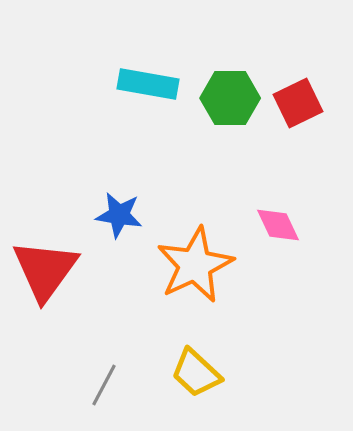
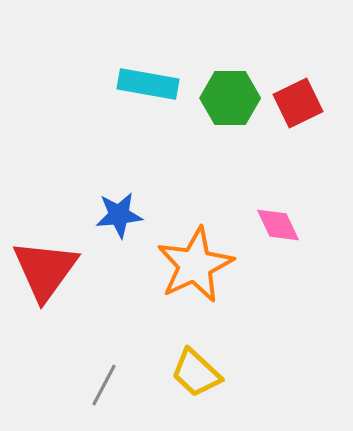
blue star: rotated 15 degrees counterclockwise
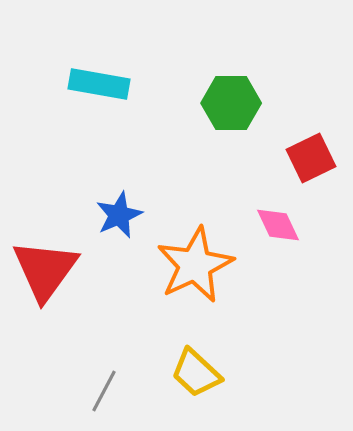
cyan rectangle: moved 49 px left
green hexagon: moved 1 px right, 5 px down
red square: moved 13 px right, 55 px down
blue star: rotated 18 degrees counterclockwise
gray line: moved 6 px down
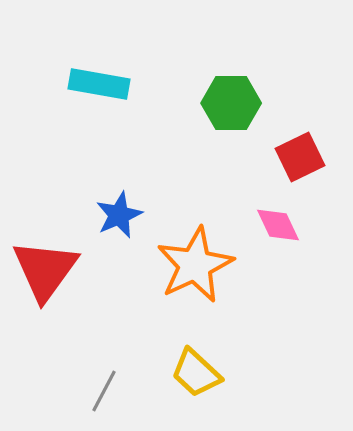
red square: moved 11 px left, 1 px up
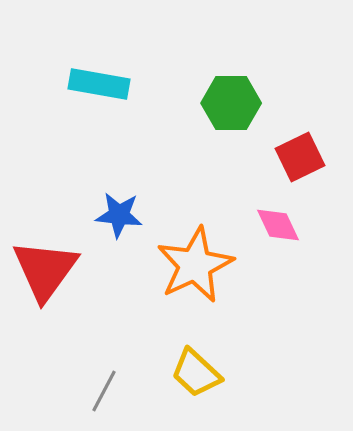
blue star: rotated 30 degrees clockwise
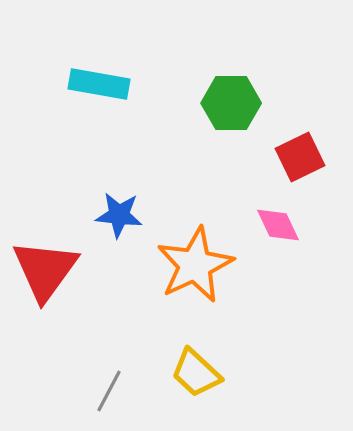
gray line: moved 5 px right
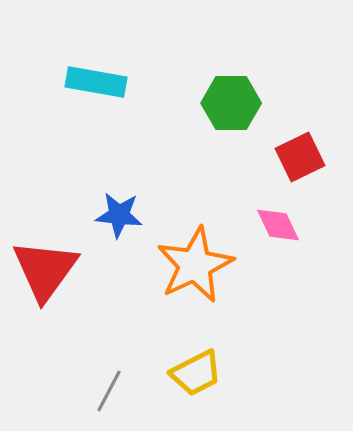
cyan rectangle: moved 3 px left, 2 px up
yellow trapezoid: rotated 70 degrees counterclockwise
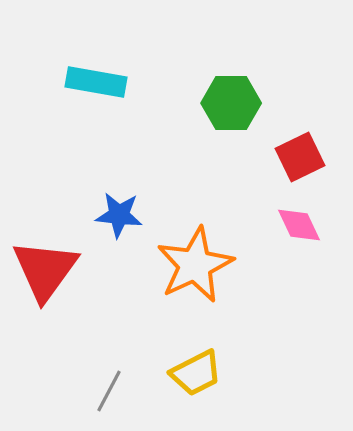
pink diamond: moved 21 px right
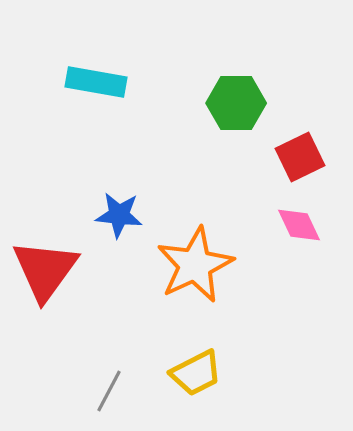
green hexagon: moved 5 px right
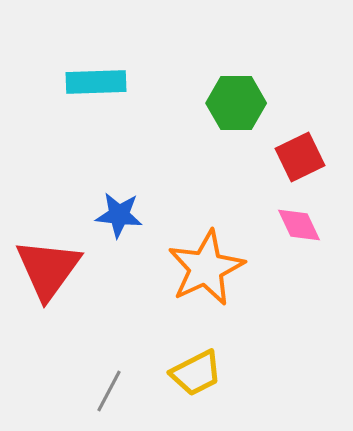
cyan rectangle: rotated 12 degrees counterclockwise
orange star: moved 11 px right, 3 px down
red triangle: moved 3 px right, 1 px up
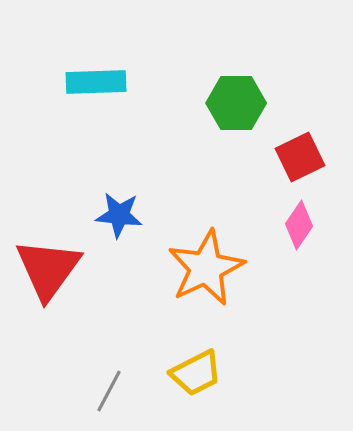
pink diamond: rotated 60 degrees clockwise
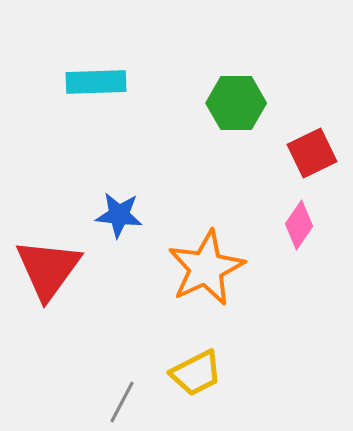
red square: moved 12 px right, 4 px up
gray line: moved 13 px right, 11 px down
